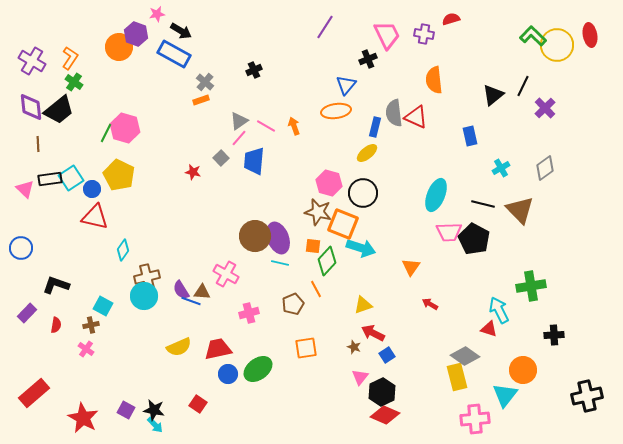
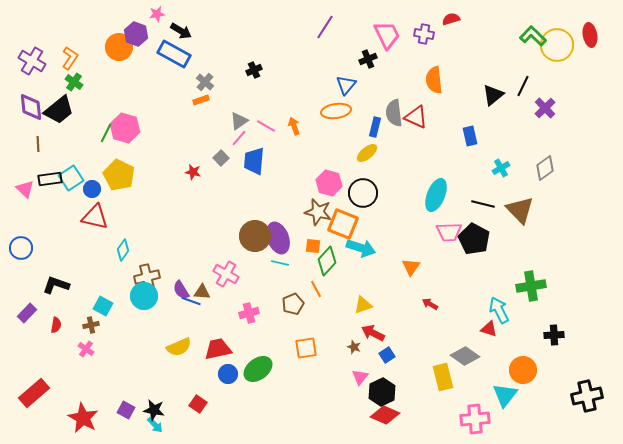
yellow rectangle at (457, 377): moved 14 px left
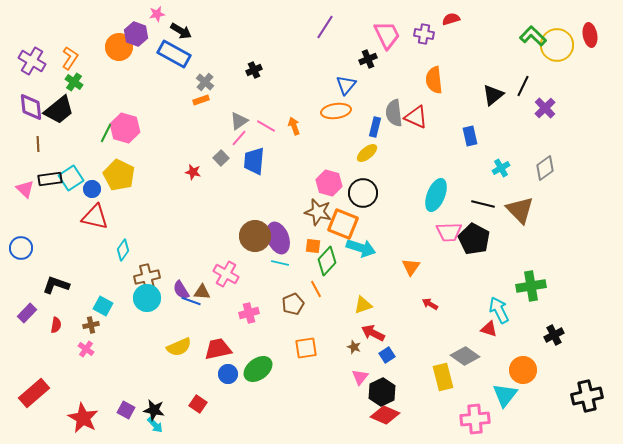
cyan circle at (144, 296): moved 3 px right, 2 px down
black cross at (554, 335): rotated 24 degrees counterclockwise
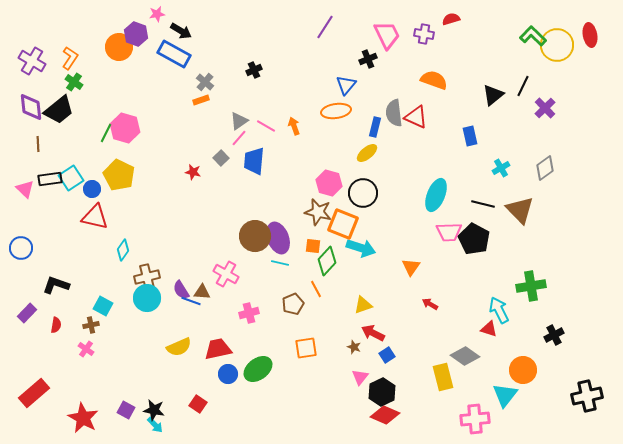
orange semicircle at (434, 80): rotated 116 degrees clockwise
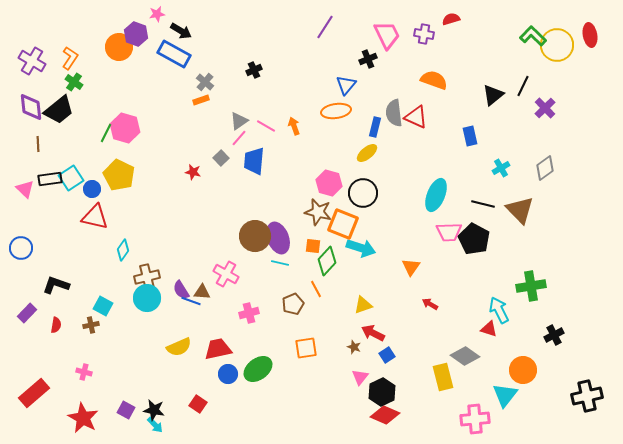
pink cross at (86, 349): moved 2 px left, 23 px down; rotated 21 degrees counterclockwise
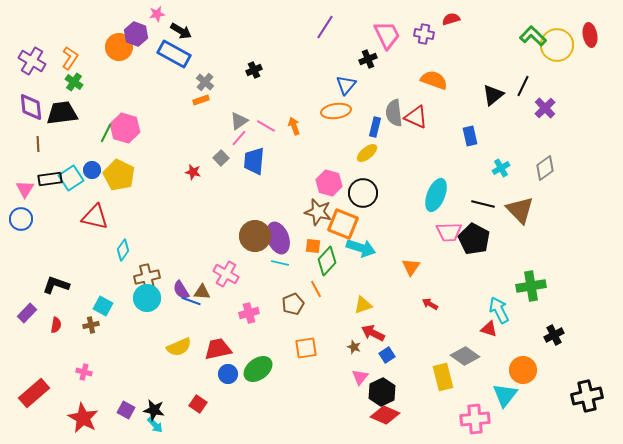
black trapezoid at (59, 110): moved 3 px right, 3 px down; rotated 148 degrees counterclockwise
pink triangle at (25, 189): rotated 18 degrees clockwise
blue circle at (92, 189): moved 19 px up
blue circle at (21, 248): moved 29 px up
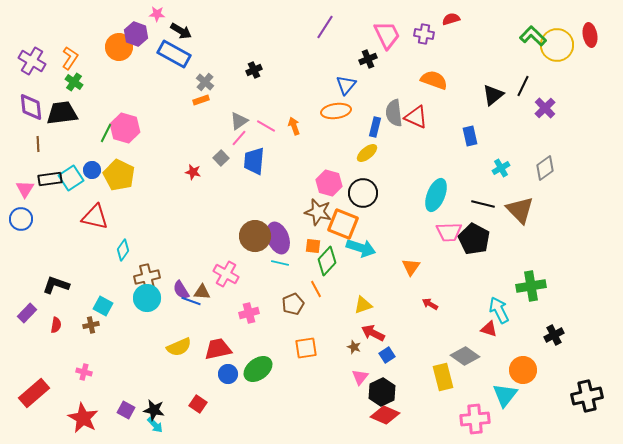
pink star at (157, 14): rotated 14 degrees clockwise
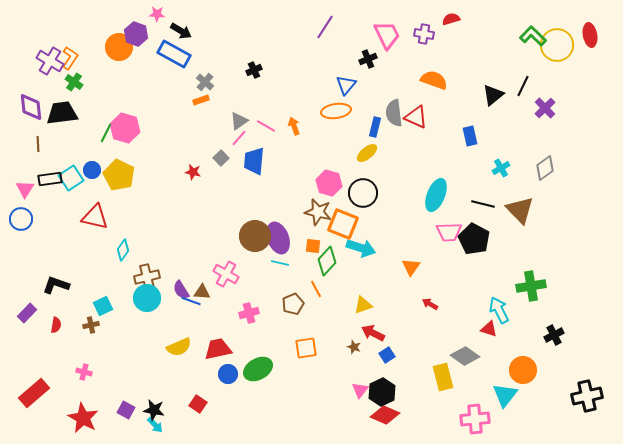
purple cross at (32, 61): moved 18 px right
cyan square at (103, 306): rotated 36 degrees clockwise
green ellipse at (258, 369): rotated 8 degrees clockwise
pink triangle at (360, 377): moved 13 px down
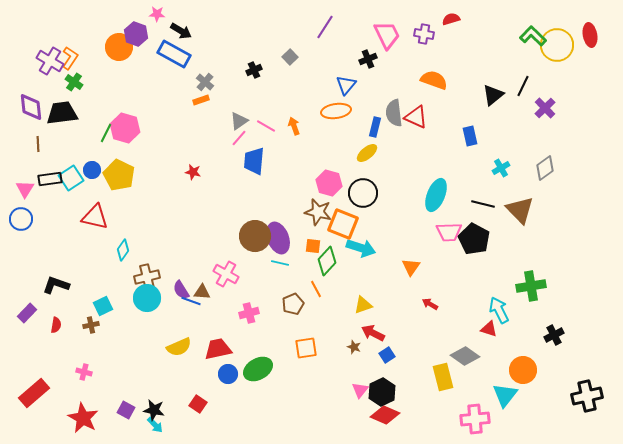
gray square at (221, 158): moved 69 px right, 101 px up
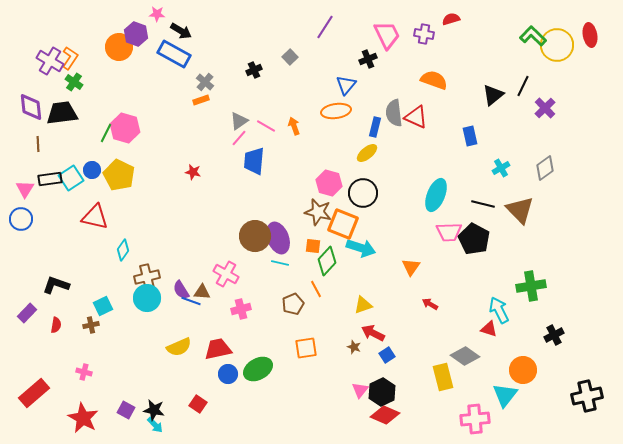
pink cross at (249, 313): moved 8 px left, 4 px up
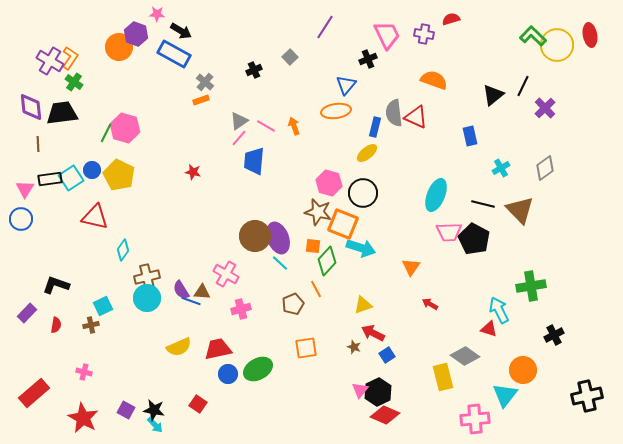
cyan line at (280, 263): rotated 30 degrees clockwise
black hexagon at (382, 392): moved 4 px left
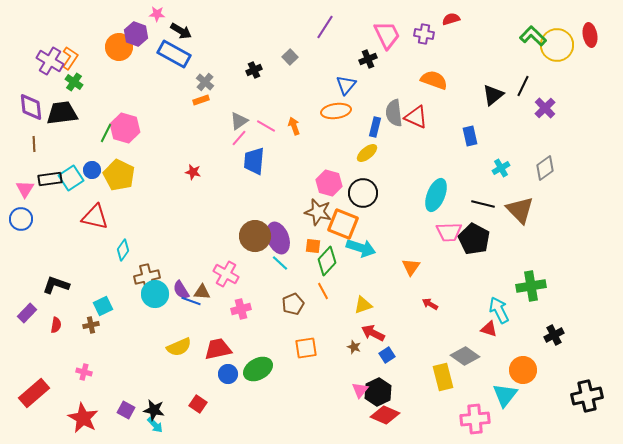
brown line at (38, 144): moved 4 px left
orange line at (316, 289): moved 7 px right, 2 px down
cyan circle at (147, 298): moved 8 px right, 4 px up
